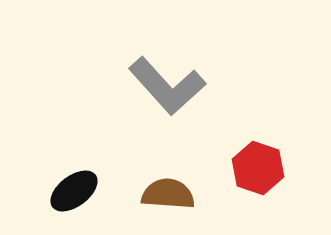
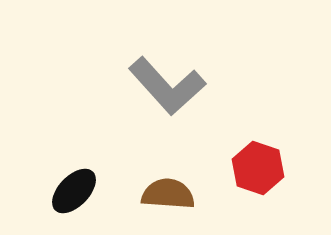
black ellipse: rotated 9 degrees counterclockwise
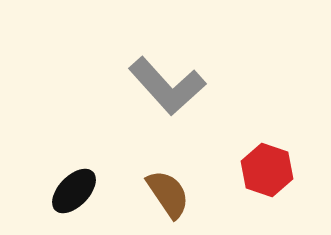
red hexagon: moved 9 px right, 2 px down
brown semicircle: rotated 52 degrees clockwise
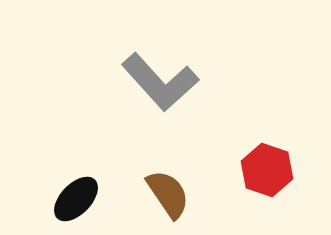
gray L-shape: moved 7 px left, 4 px up
black ellipse: moved 2 px right, 8 px down
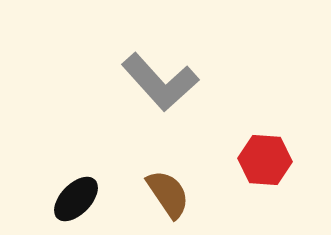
red hexagon: moved 2 px left, 10 px up; rotated 15 degrees counterclockwise
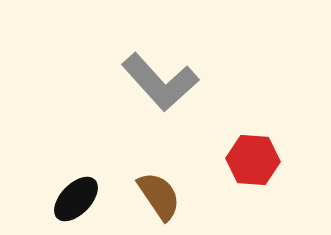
red hexagon: moved 12 px left
brown semicircle: moved 9 px left, 2 px down
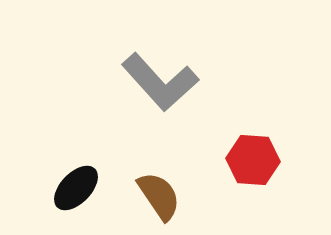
black ellipse: moved 11 px up
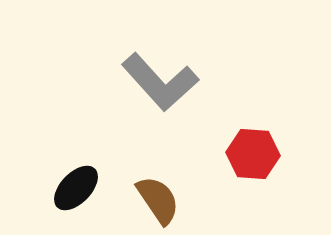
red hexagon: moved 6 px up
brown semicircle: moved 1 px left, 4 px down
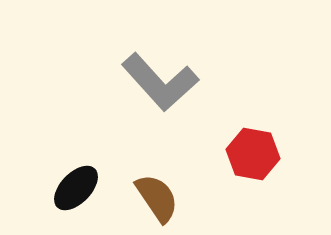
red hexagon: rotated 6 degrees clockwise
brown semicircle: moved 1 px left, 2 px up
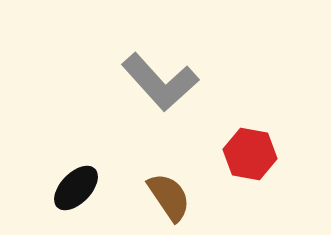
red hexagon: moved 3 px left
brown semicircle: moved 12 px right, 1 px up
